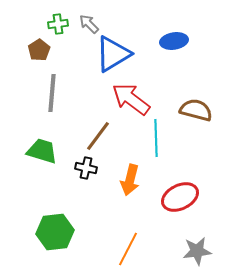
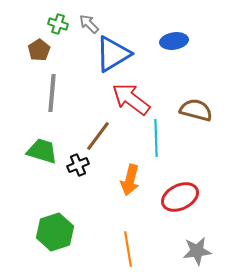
green cross: rotated 24 degrees clockwise
black cross: moved 8 px left, 3 px up; rotated 35 degrees counterclockwise
green hexagon: rotated 12 degrees counterclockwise
orange line: rotated 36 degrees counterclockwise
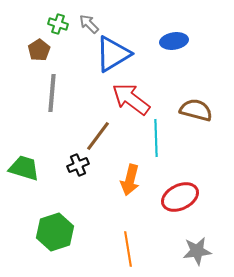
green trapezoid: moved 18 px left, 17 px down
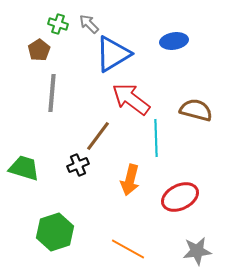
orange line: rotated 52 degrees counterclockwise
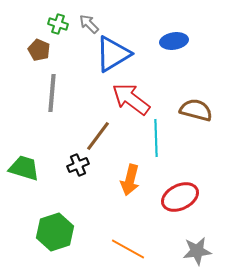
brown pentagon: rotated 15 degrees counterclockwise
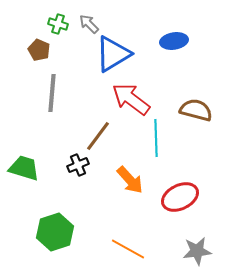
orange arrow: rotated 56 degrees counterclockwise
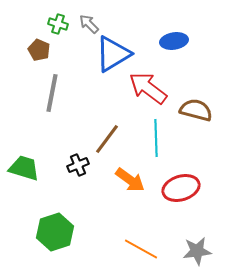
gray line: rotated 6 degrees clockwise
red arrow: moved 17 px right, 11 px up
brown line: moved 9 px right, 3 px down
orange arrow: rotated 12 degrees counterclockwise
red ellipse: moved 1 px right, 9 px up; rotated 9 degrees clockwise
orange line: moved 13 px right
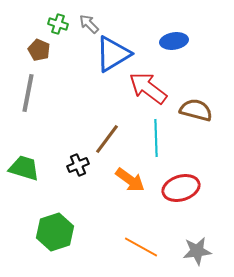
gray line: moved 24 px left
orange line: moved 2 px up
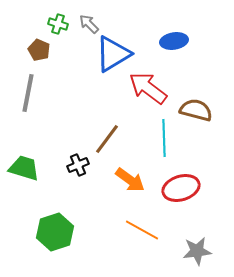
cyan line: moved 8 px right
orange line: moved 1 px right, 17 px up
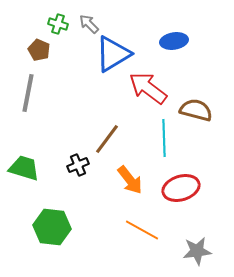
orange arrow: rotated 16 degrees clockwise
green hexagon: moved 3 px left, 5 px up; rotated 24 degrees clockwise
